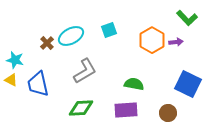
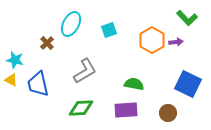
cyan ellipse: moved 12 px up; rotated 35 degrees counterclockwise
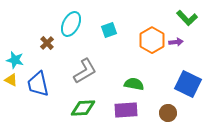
green diamond: moved 2 px right
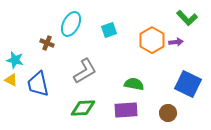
brown cross: rotated 24 degrees counterclockwise
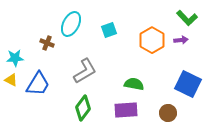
purple arrow: moved 5 px right, 2 px up
cyan star: moved 2 px up; rotated 18 degrees counterclockwise
blue trapezoid: rotated 136 degrees counterclockwise
green diamond: rotated 50 degrees counterclockwise
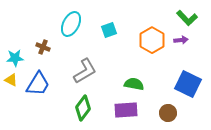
brown cross: moved 4 px left, 4 px down
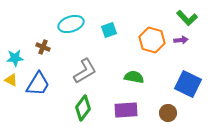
cyan ellipse: rotated 45 degrees clockwise
orange hexagon: rotated 15 degrees counterclockwise
green semicircle: moved 7 px up
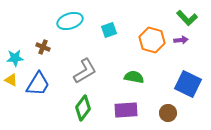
cyan ellipse: moved 1 px left, 3 px up
